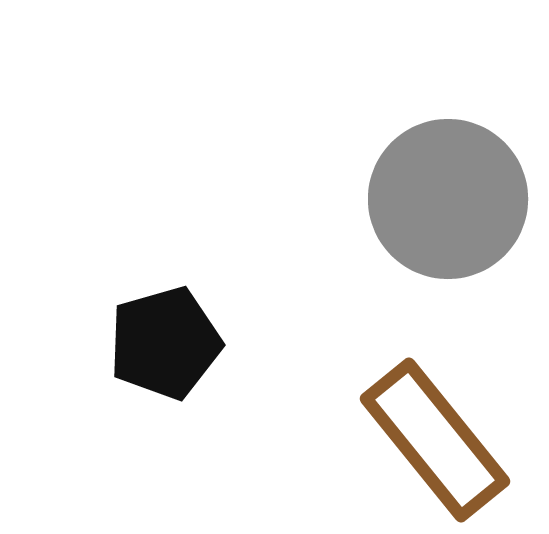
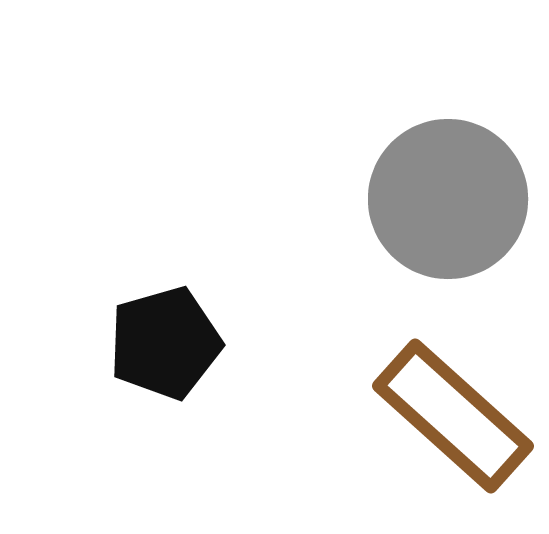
brown rectangle: moved 18 px right, 24 px up; rotated 9 degrees counterclockwise
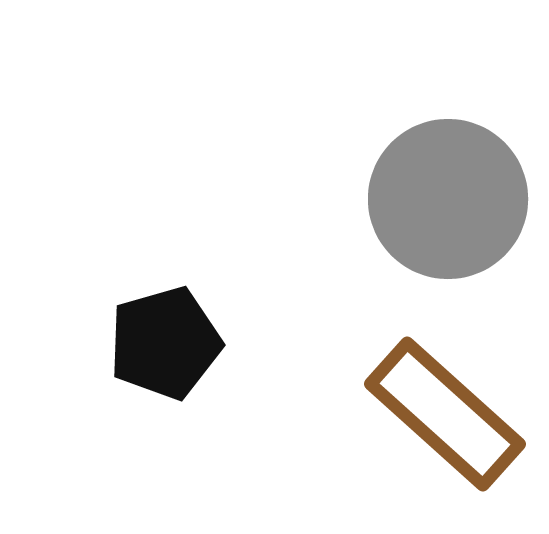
brown rectangle: moved 8 px left, 2 px up
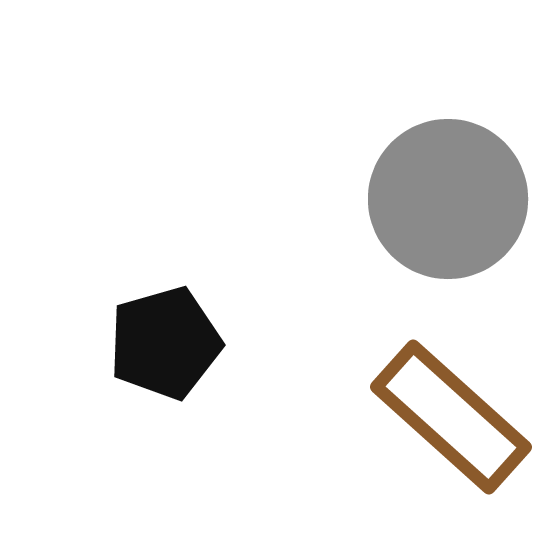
brown rectangle: moved 6 px right, 3 px down
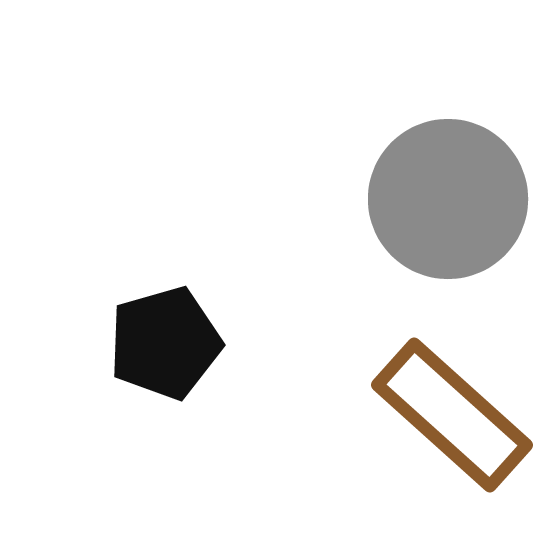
brown rectangle: moved 1 px right, 2 px up
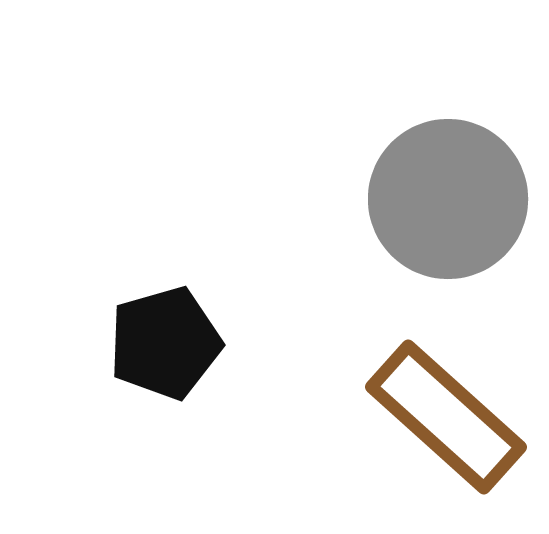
brown rectangle: moved 6 px left, 2 px down
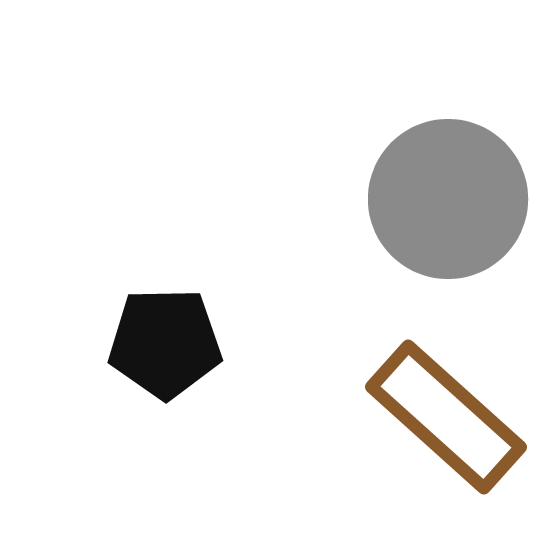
black pentagon: rotated 15 degrees clockwise
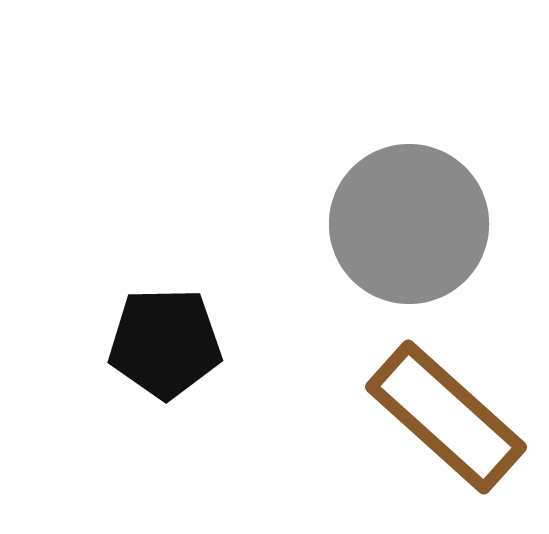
gray circle: moved 39 px left, 25 px down
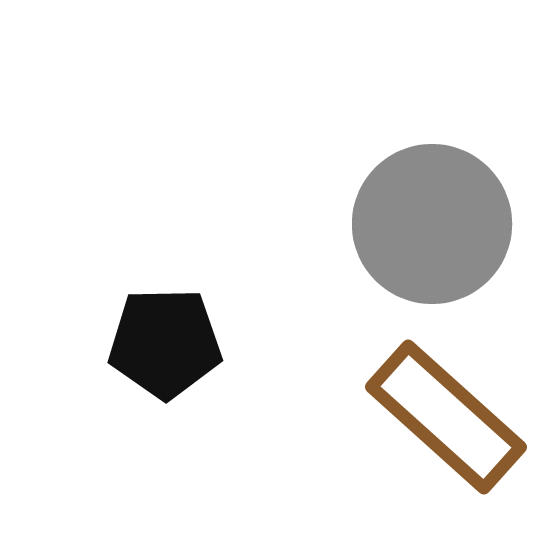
gray circle: moved 23 px right
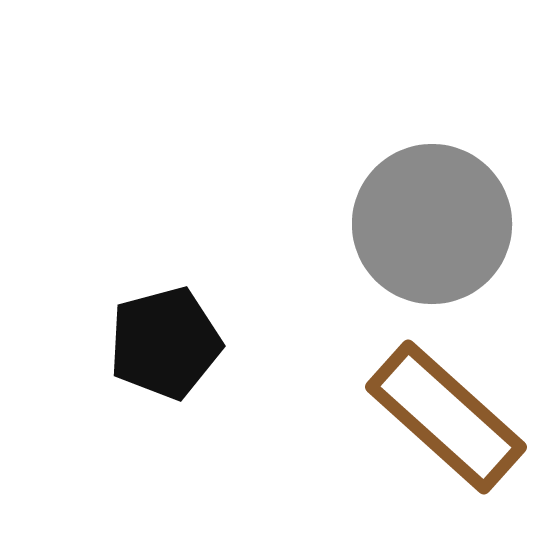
black pentagon: rotated 14 degrees counterclockwise
